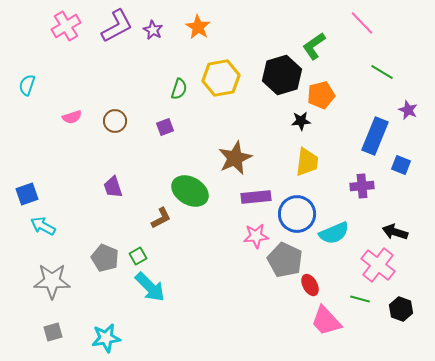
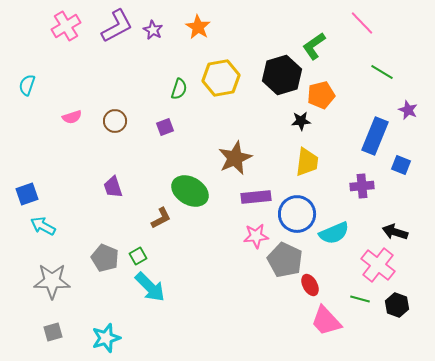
black hexagon at (401, 309): moved 4 px left, 4 px up
cyan star at (106, 338): rotated 8 degrees counterclockwise
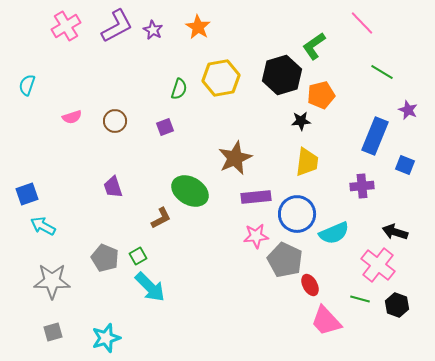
blue square at (401, 165): moved 4 px right
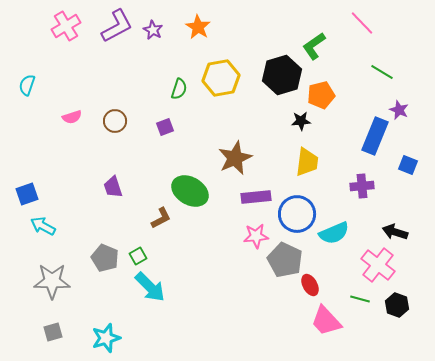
purple star at (408, 110): moved 9 px left
blue square at (405, 165): moved 3 px right
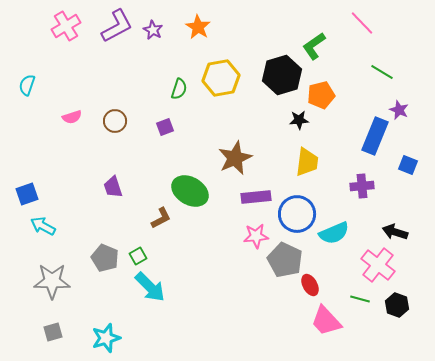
black star at (301, 121): moved 2 px left, 1 px up
